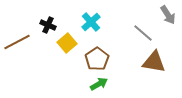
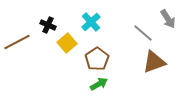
gray arrow: moved 4 px down
brown triangle: rotated 30 degrees counterclockwise
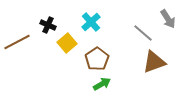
green arrow: moved 3 px right
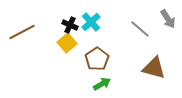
black cross: moved 22 px right
gray line: moved 3 px left, 4 px up
brown line: moved 5 px right, 10 px up
brown triangle: moved 6 px down; rotated 35 degrees clockwise
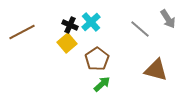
brown triangle: moved 2 px right, 2 px down
green arrow: rotated 12 degrees counterclockwise
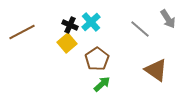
brown triangle: rotated 20 degrees clockwise
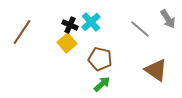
brown line: rotated 28 degrees counterclockwise
brown pentagon: moved 3 px right; rotated 25 degrees counterclockwise
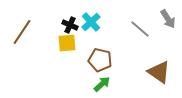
yellow square: rotated 36 degrees clockwise
brown pentagon: moved 1 px down
brown triangle: moved 3 px right, 2 px down
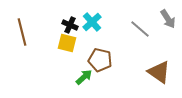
cyan cross: moved 1 px right
brown line: rotated 48 degrees counterclockwise
yellow square: rotated 18 degrees clockwise
green arrow: moved 18 px left, 7 px up
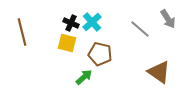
black cross: moved 1 px right, 2 px up
brown pentagon: moved 6 px up
